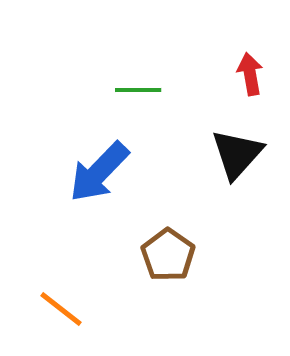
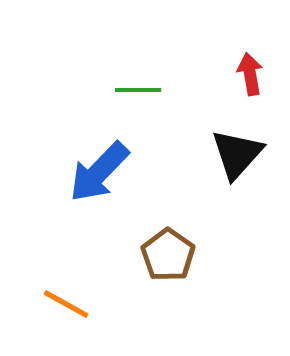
orange line: moved 5 px right, 5 px up; rotated 9 degrees counterclockwise
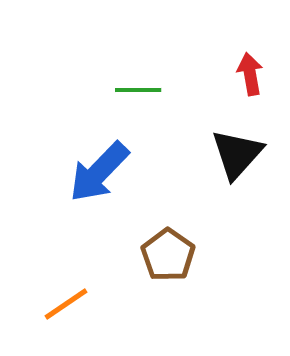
orange line: rotated 63 degrees counterclockwise
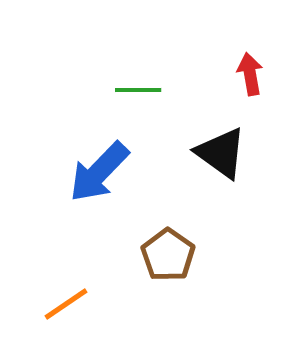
black triangle: moved 16 px left, 1 px up; rotated 36 degrees counterclockwise
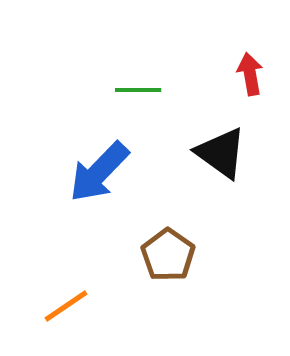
orange line: moved 2 px down
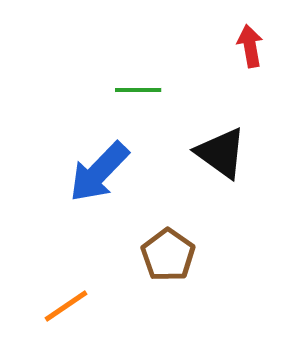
red arrow: moved 28 px up
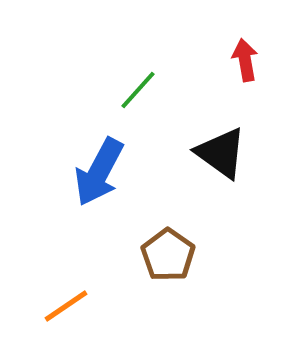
red arrow: moved 5 px left, 14 px down
green line: rotated 48 degrees counterclockwise
blue arrow: rotated 16 degrees counterclockwise
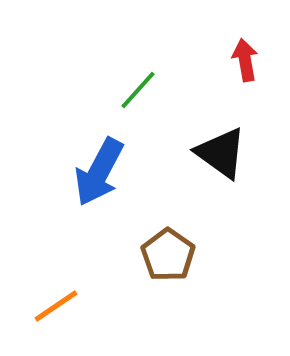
orange line: moved 10 px left
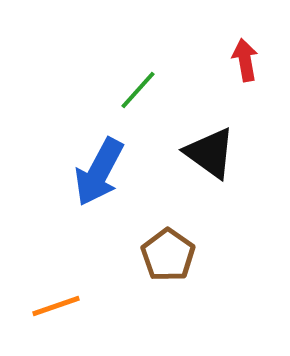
black triangle: moved 11 px left
orange line: rotated 15 degrees clockwise
